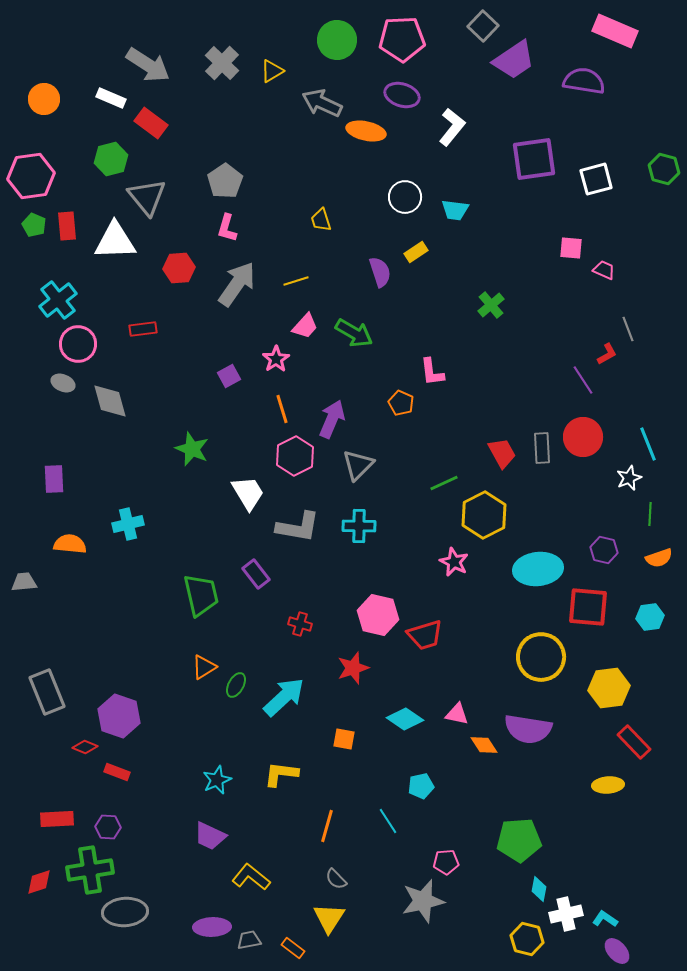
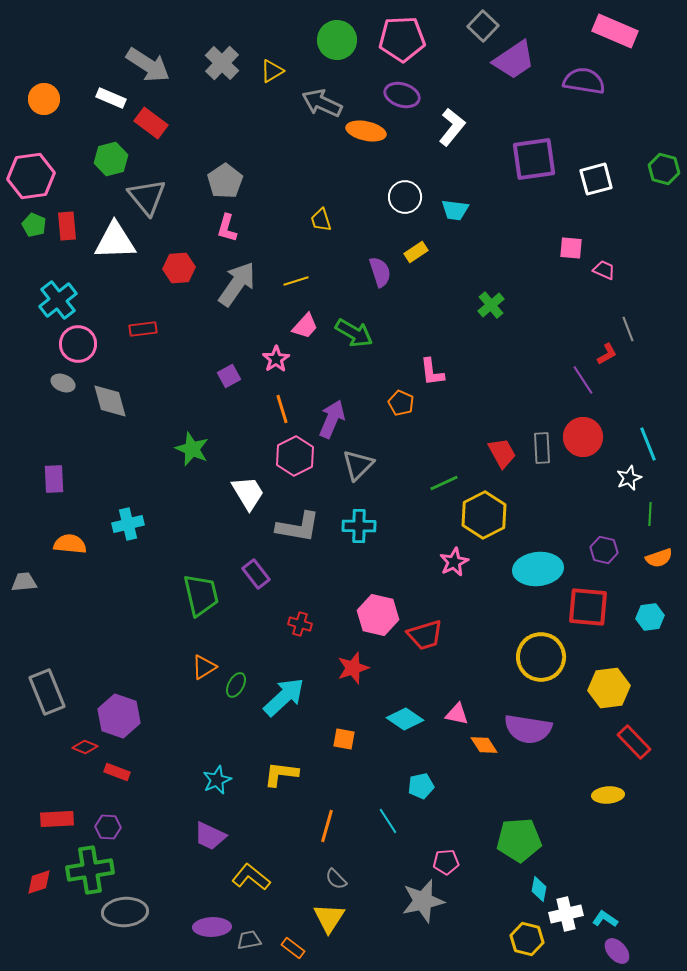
pink star at (454, 562): rotated 20 degrees clockwise
yellow ellipse at (608, 785): moved 10 px down
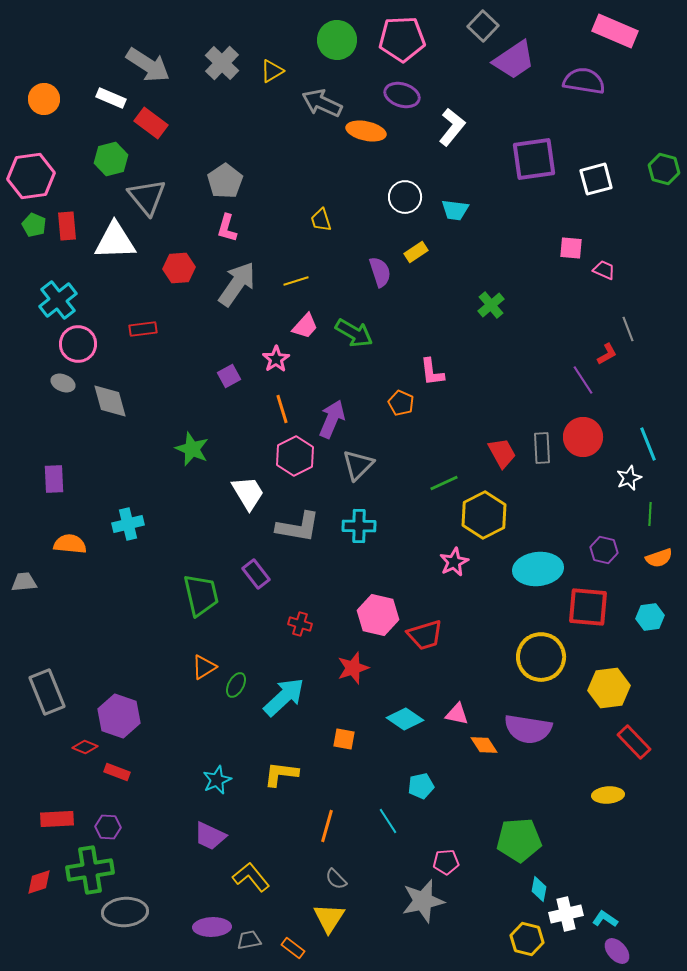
yellow L-shape at (251, 877): rotated 12 degrees clockwise
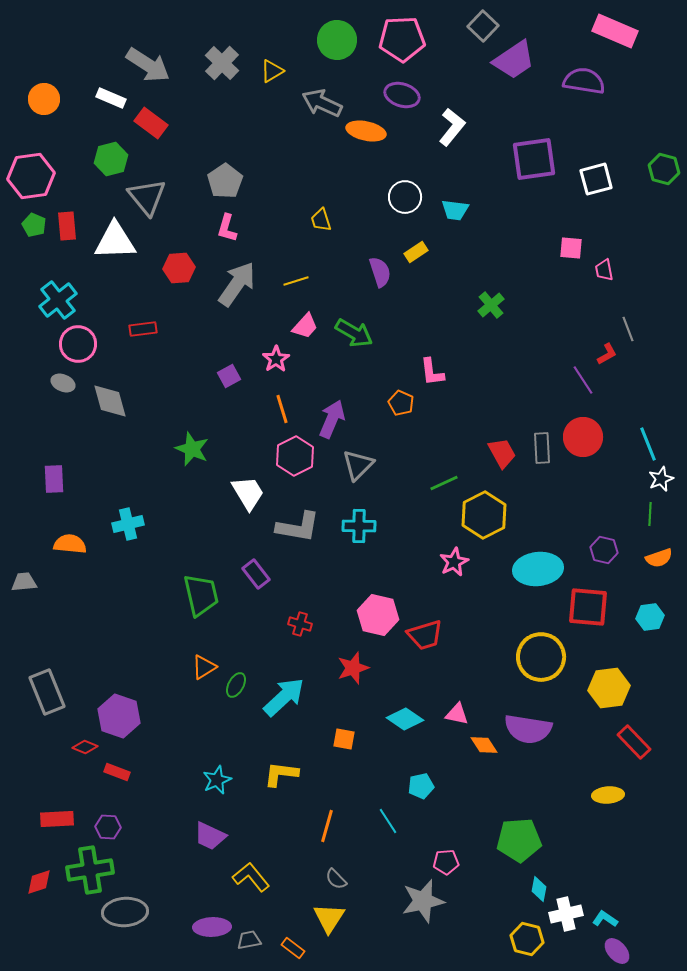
pink trapezoid at (604, 270): rotated 125 degrees counterclockwise
white star at (629, 478): moved 32 px right, 1 px down
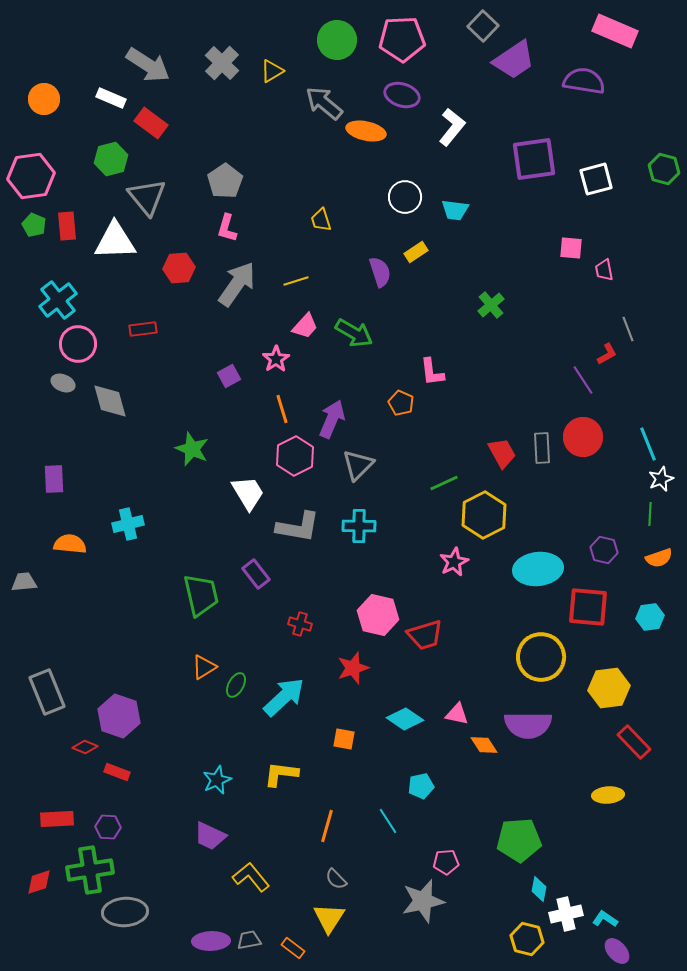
gray arrow at (322, 103): moved 2 px right; rotated 15 degrees clockwise
purple semicircle at (528, 729): moved 4 px up; rotated 9 degrees counterclockwise
purple ellipse at (212, 927): moved 1 px left, 14 px down
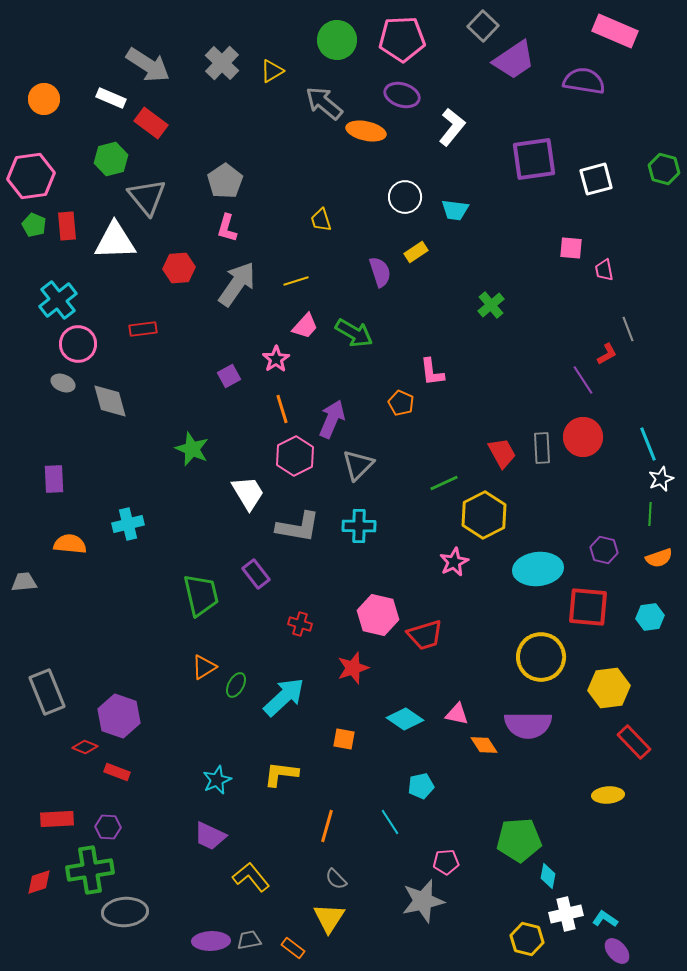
cyan line at (388, 821): moved 2 px right, 1 px down
cyan diamond at (539, 889): moved 9 px right, 13 px up
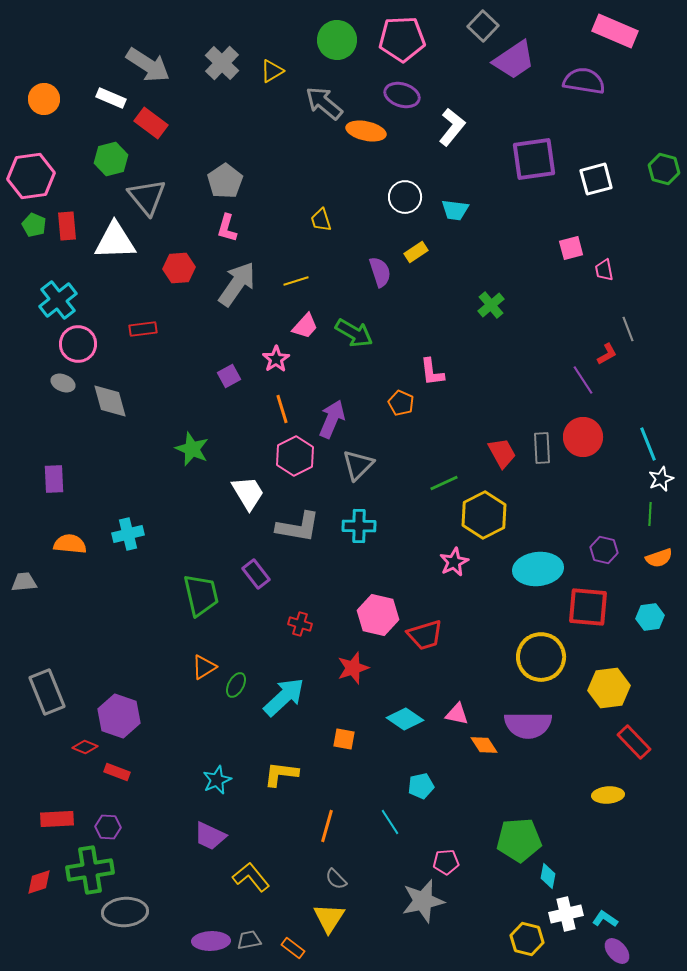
pink square at (571, 248): rotated 20 degrees counterclockwise
cyan cross at (128, 524): moved 10 px down
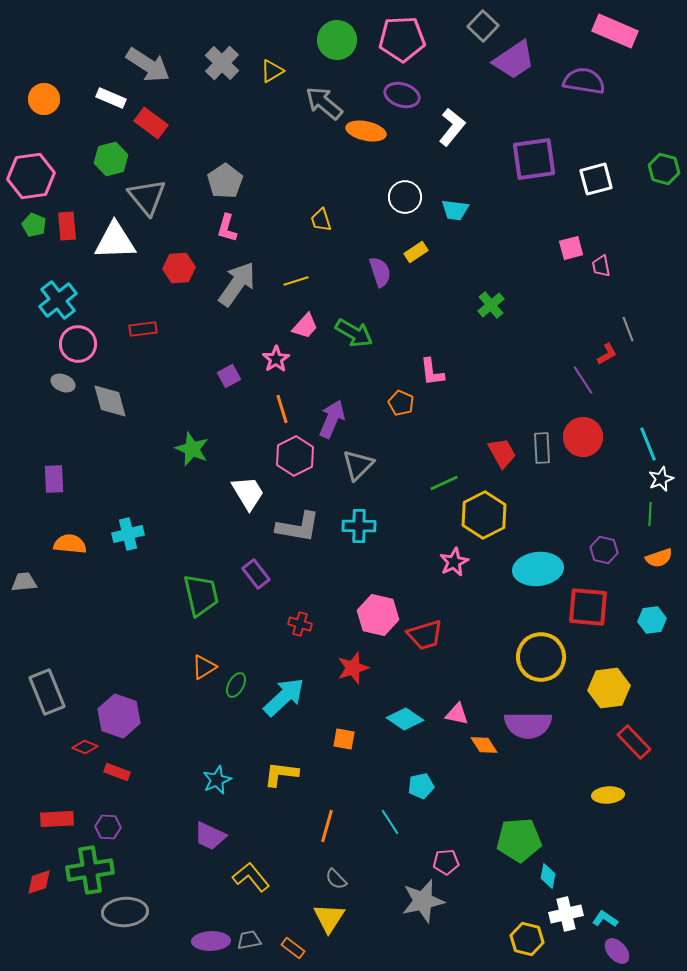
pink trapezoid at (604, 270): moved 3 px left, 4 px up
cyan hexagon at (650, 617): moved 2 px right, 3 px down
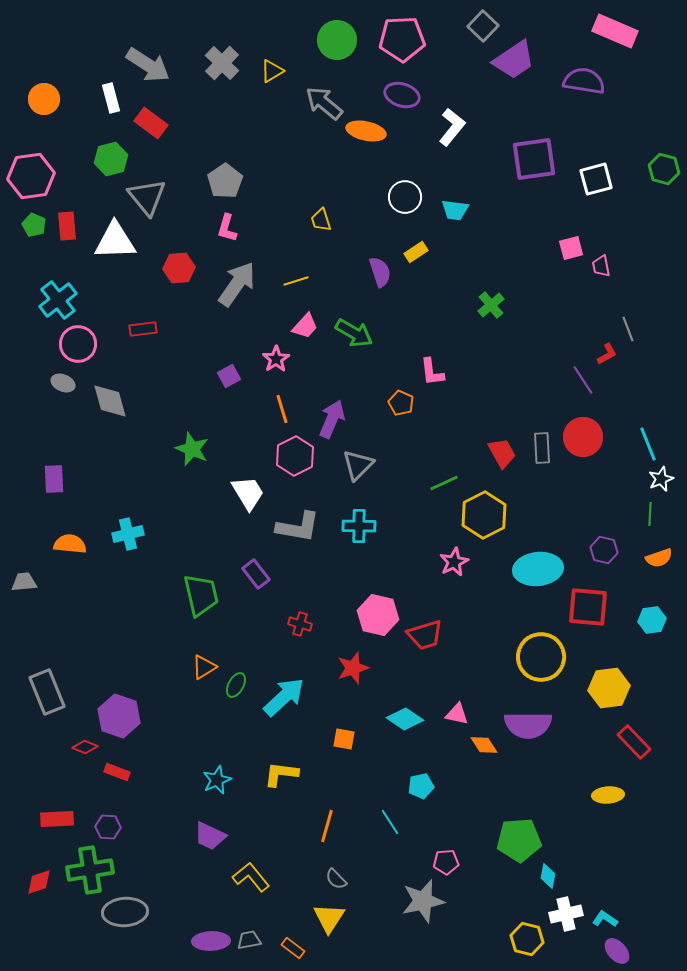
white rectangle at (111, 98): rotated 52 degrees clockwise
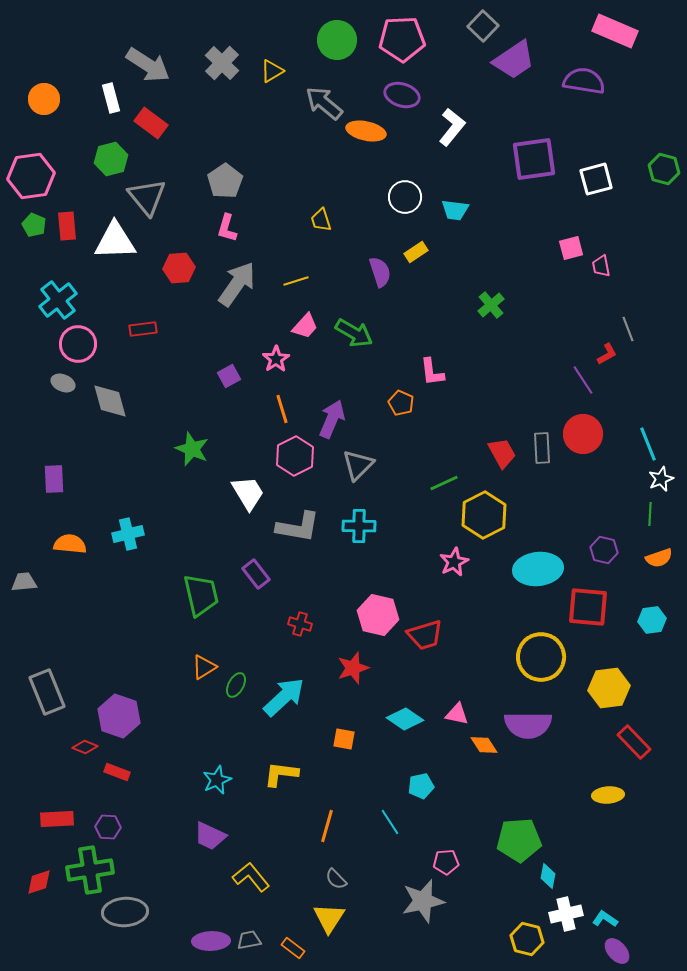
red circle at (583, 437): moved 3 px up
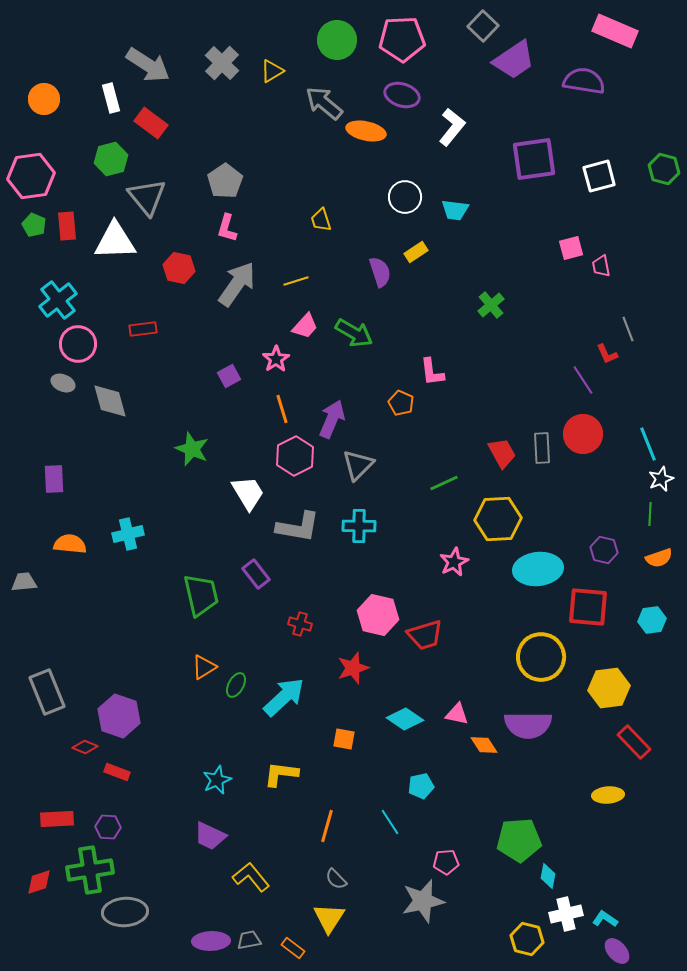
white square at (596, 179): moved 3 px right, 3 px up
red hexagon at (179, 268): rotated 16 degrees clockwise
red L-shape at (607, 354): rotated 95 degrees clockwise
yellow hexagon at (484, 515): moved 14 px right, 4 px down; rotated 24 degrees clockwise
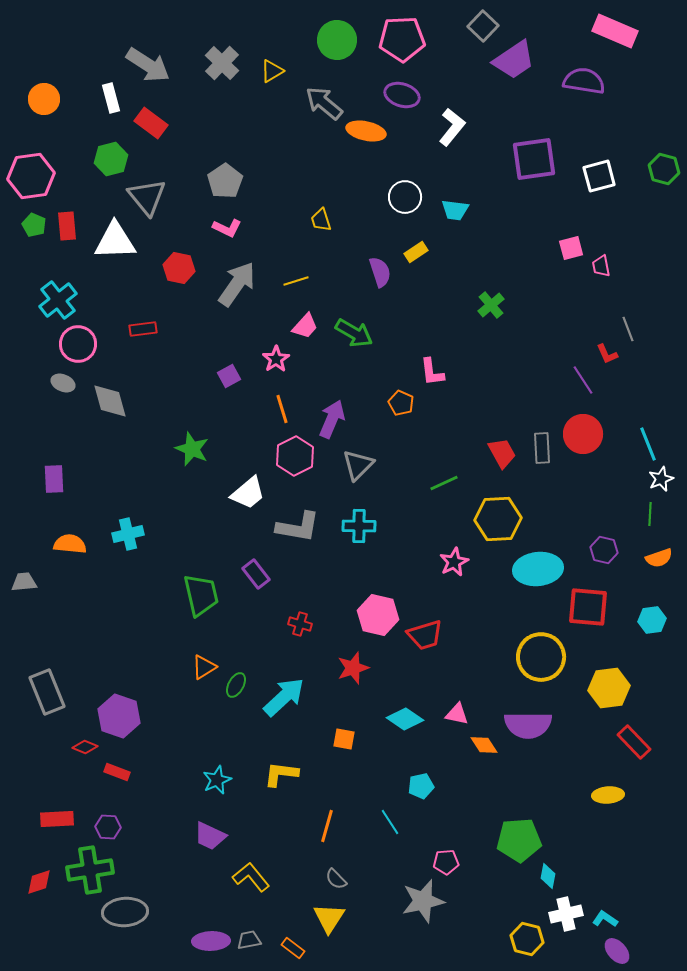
pink L-shape at (227, 228): rotated 80 degrees counterclockwise
white trapezoid at (248, 493): rotated 81 degrees clockwise
